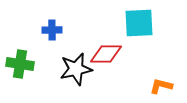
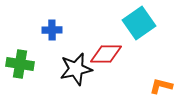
cyan square: rotated 32 degrees counterclockwise
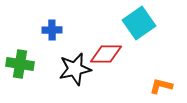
black star: moved 1 px left
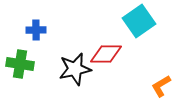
cyan square: moved 2 px up
blue cross: moved 16 px left
orange L-shape: rotated 45 degrees counterclockwise
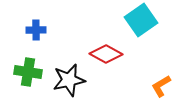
cyan square: moved 2 px right, 1 px up
red diamond: rotated 28 degrees clockwise
green cross: moved 8 px right, 8 px down
black star: moved 6 px left, 11 px down
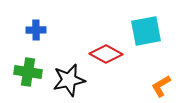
cyan square: moved 5 px right, 11 px down; rotated 24 degrees clockwise
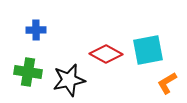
cyan square: moved 2 px right, 19 px down
orange L-shape: moved 6 px right, 3 px up
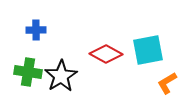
black star: moved 8 px left, 4 px up; rotated 20 degrees counterclockwise
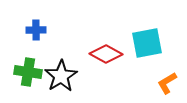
cyan square: moved 1 px left, 7 px up
